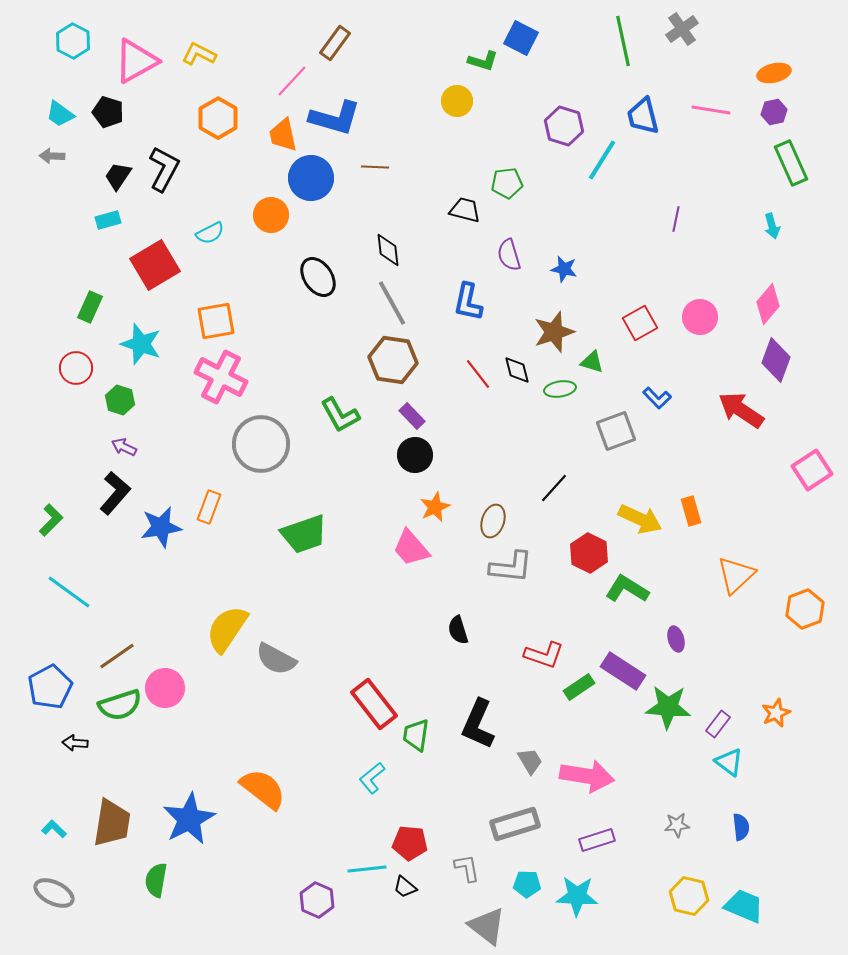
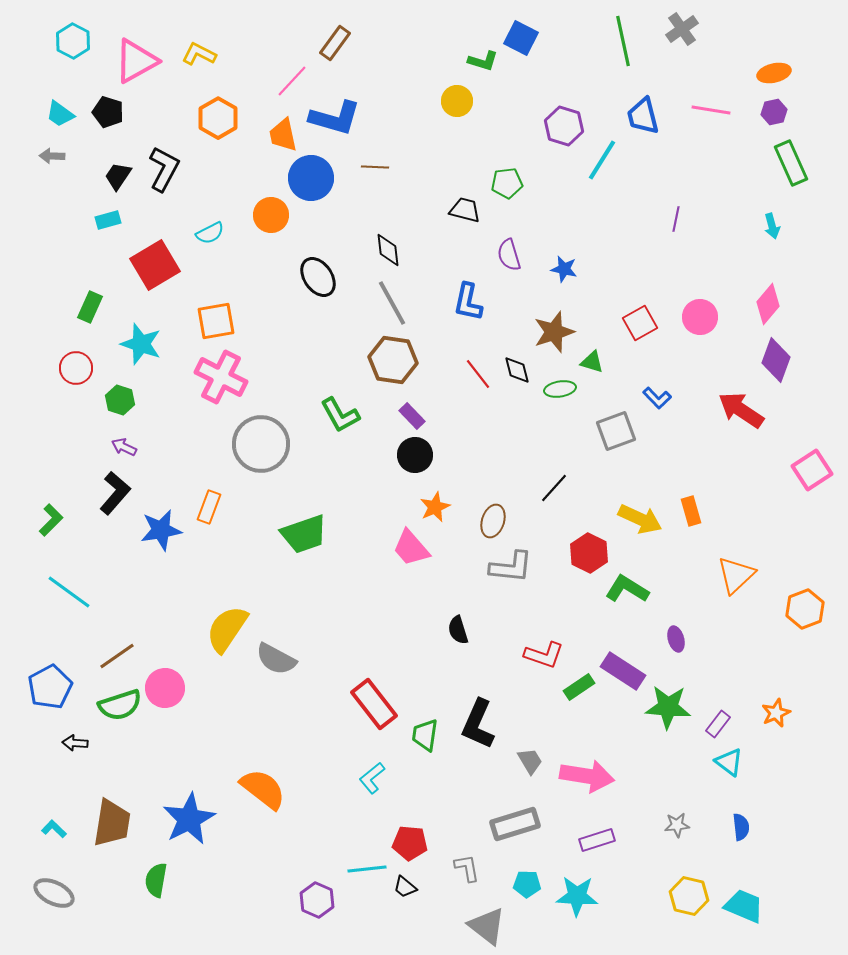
blue star at (161, 527): moved 3 px down
green trapezoid at (416, 735): moved 9 px right
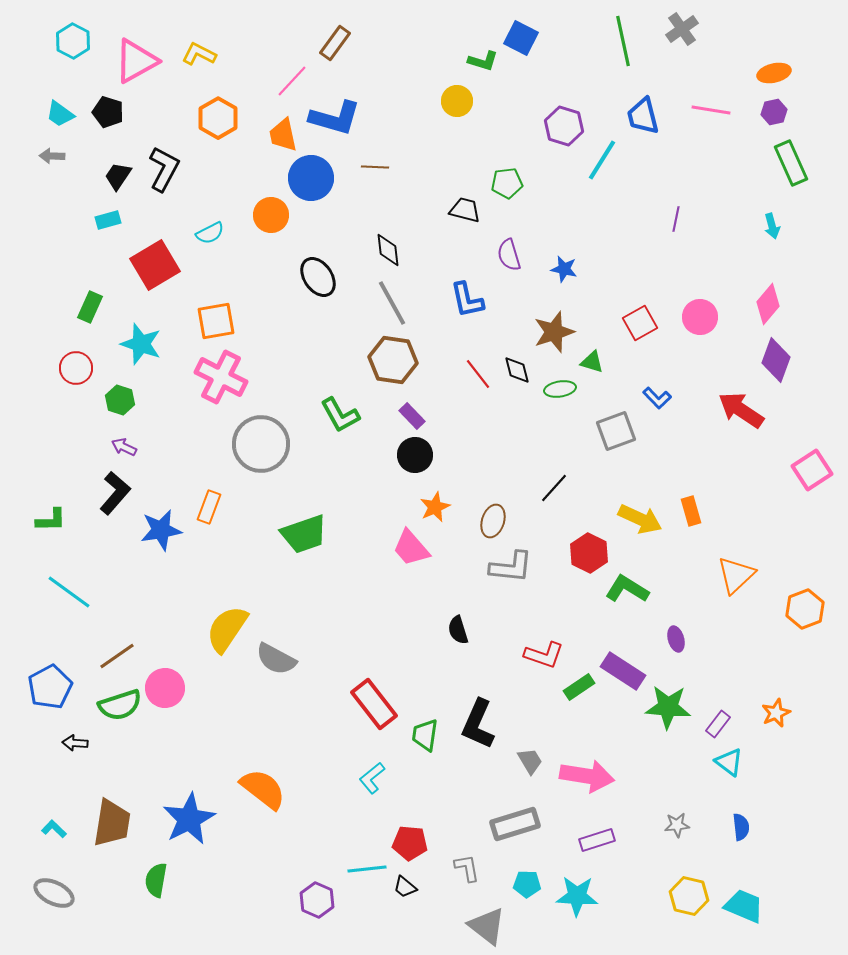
blue L-shape at (468, 302): moved 1 px left, 2 px up; rotated 24 degrees counterclockwise
green L-shape at (51, 520): rotated 44 degrees clockwise
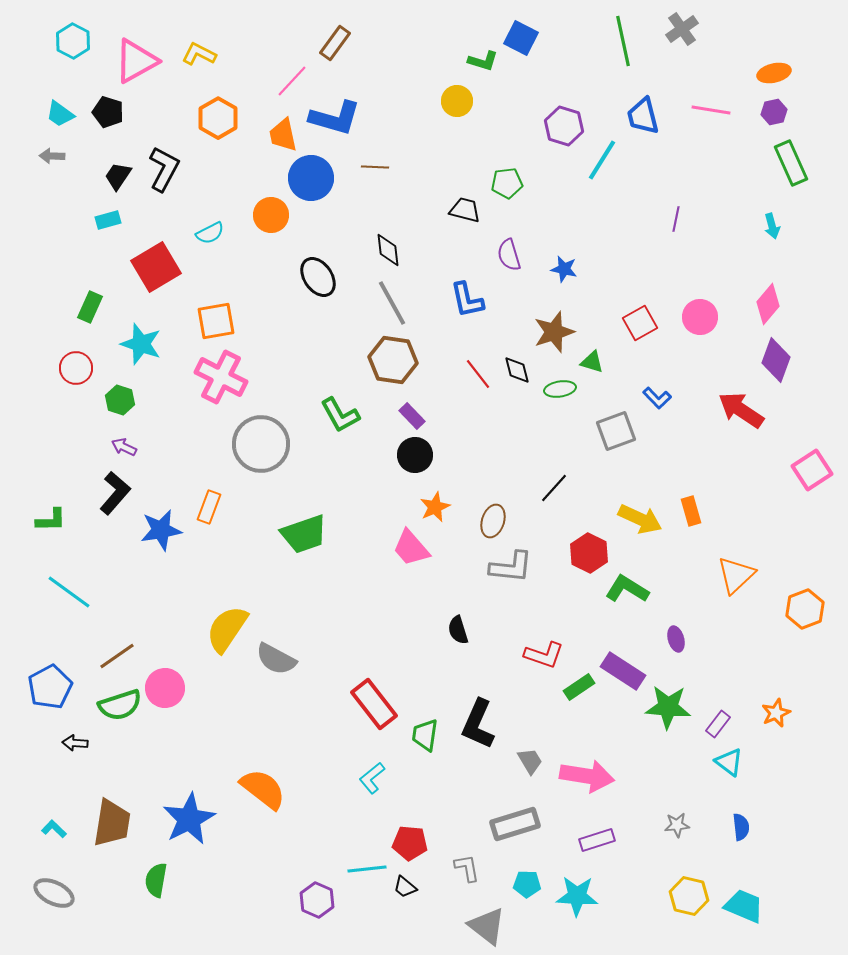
red square at (155, 265): moved 1 px right, 2 px down
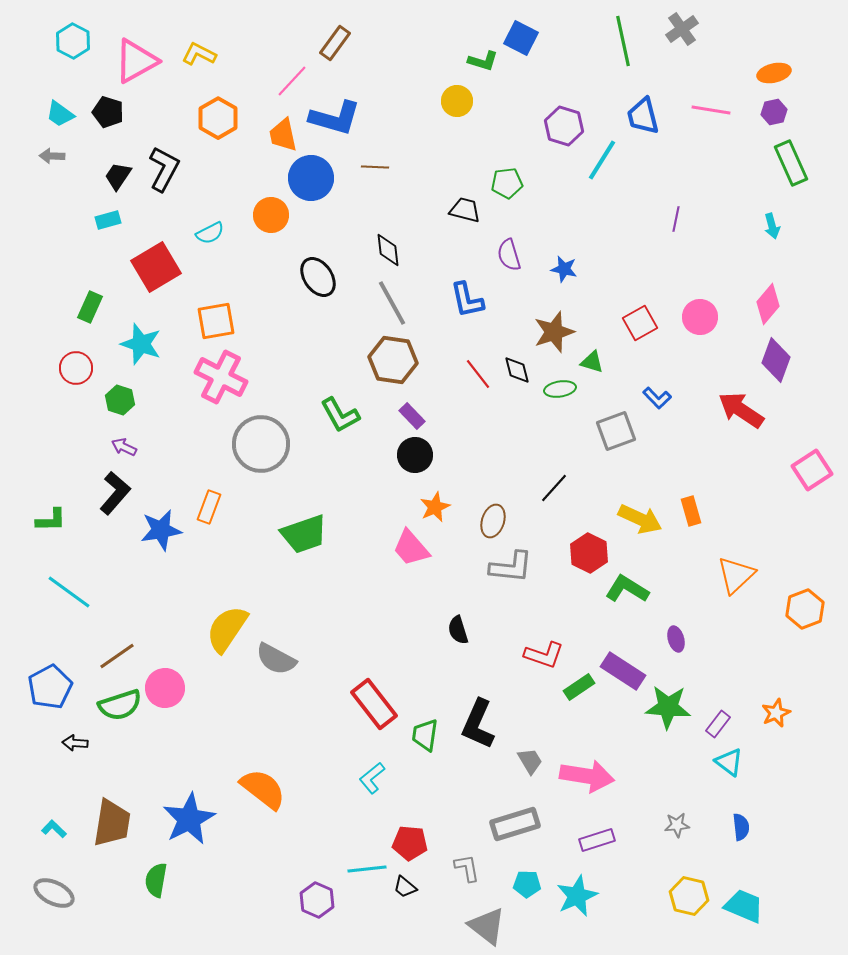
cyan star at (577, 896): rotated 27 degrees counterclockwise
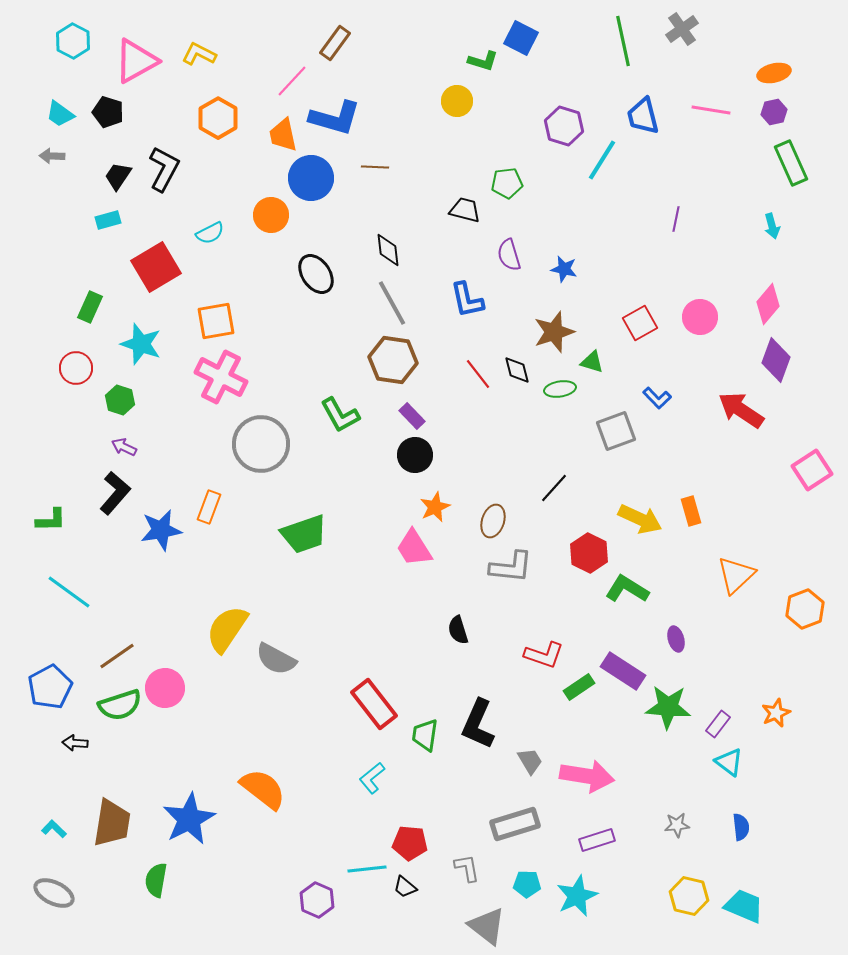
black ellipse at (318, 277): moved 2 px left, 3 px up
pink trapezoid at (411, 548): moved 3 px right; rotated 9 degrees clockwise
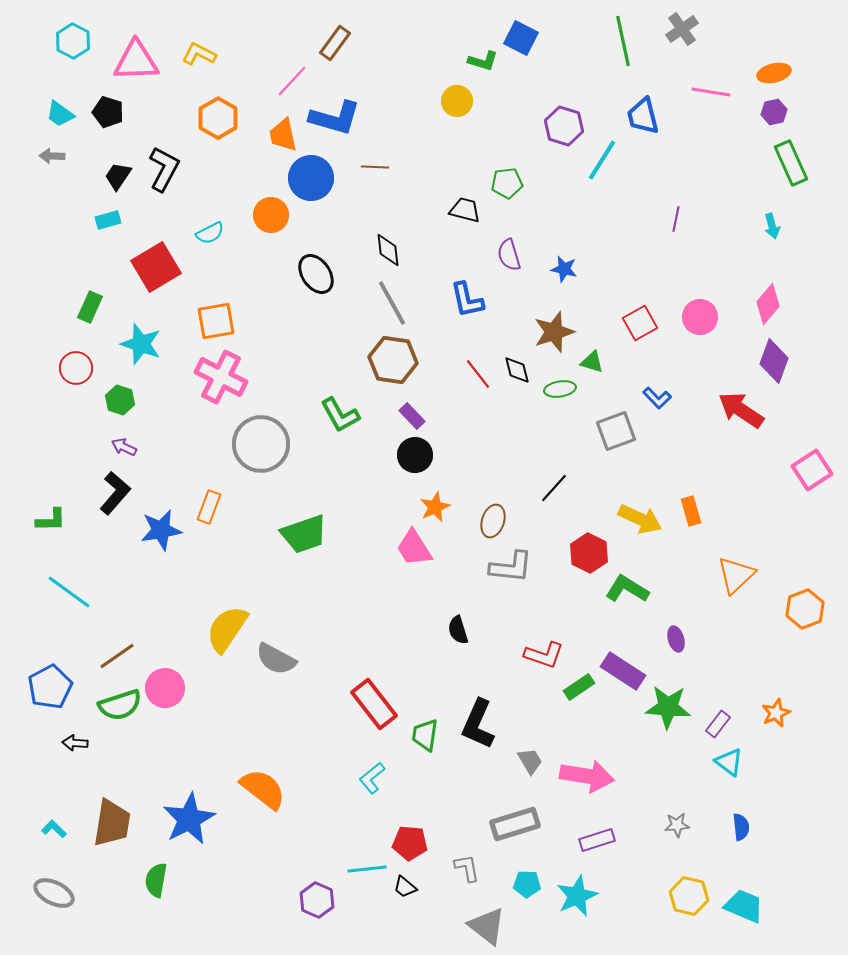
pink triangle at (136, 61): rotated 27 degrees clockwise
pink line at (711, 110): moved 18 px up
purple diamond at (776, 360): moved 2 px left, 1 px down
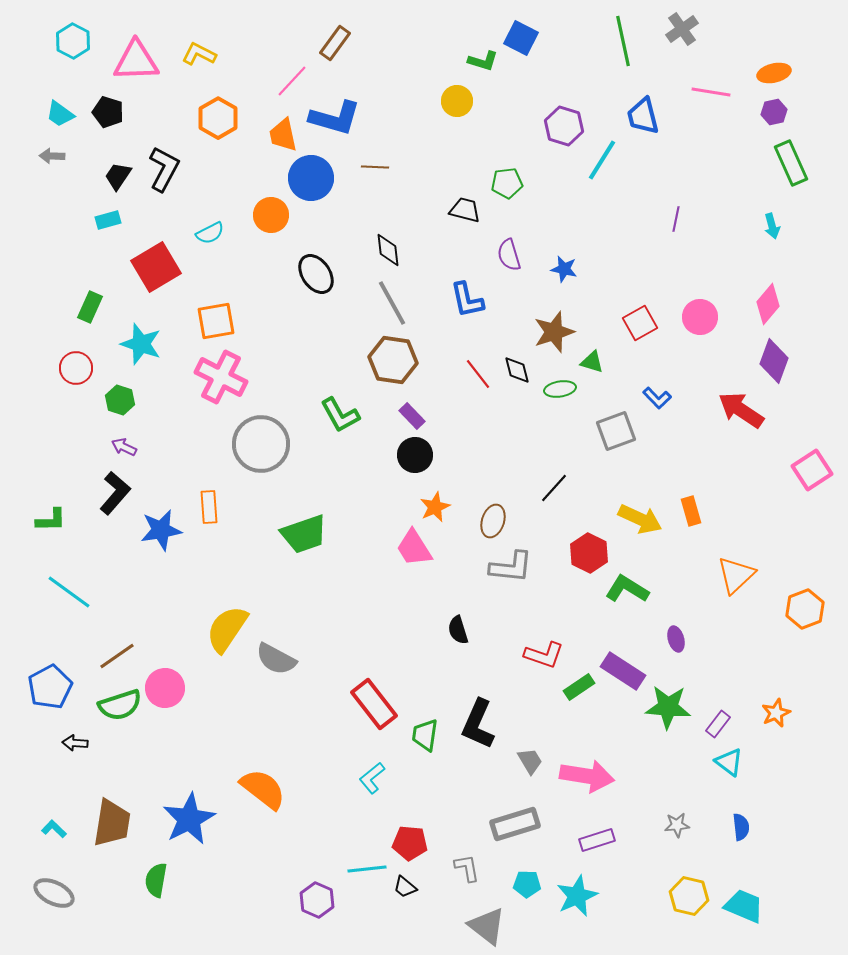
orange rectangle at (209, 507): rotated 24 degrees counterclockwise
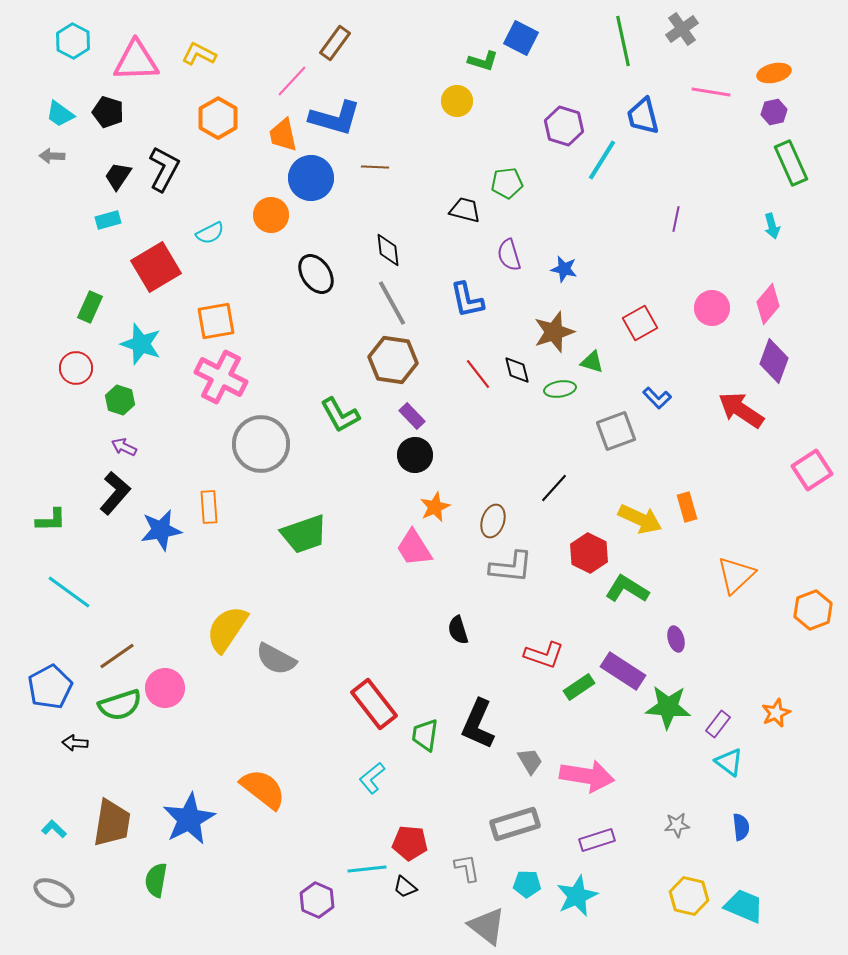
pink circle at (700, 317): moved 12 px right, 9 px up
orange rectangle at (691, 511): moved 4 px left, 4 px up
orange hexagon at (805, 609): moved 8 px right, 1 px down
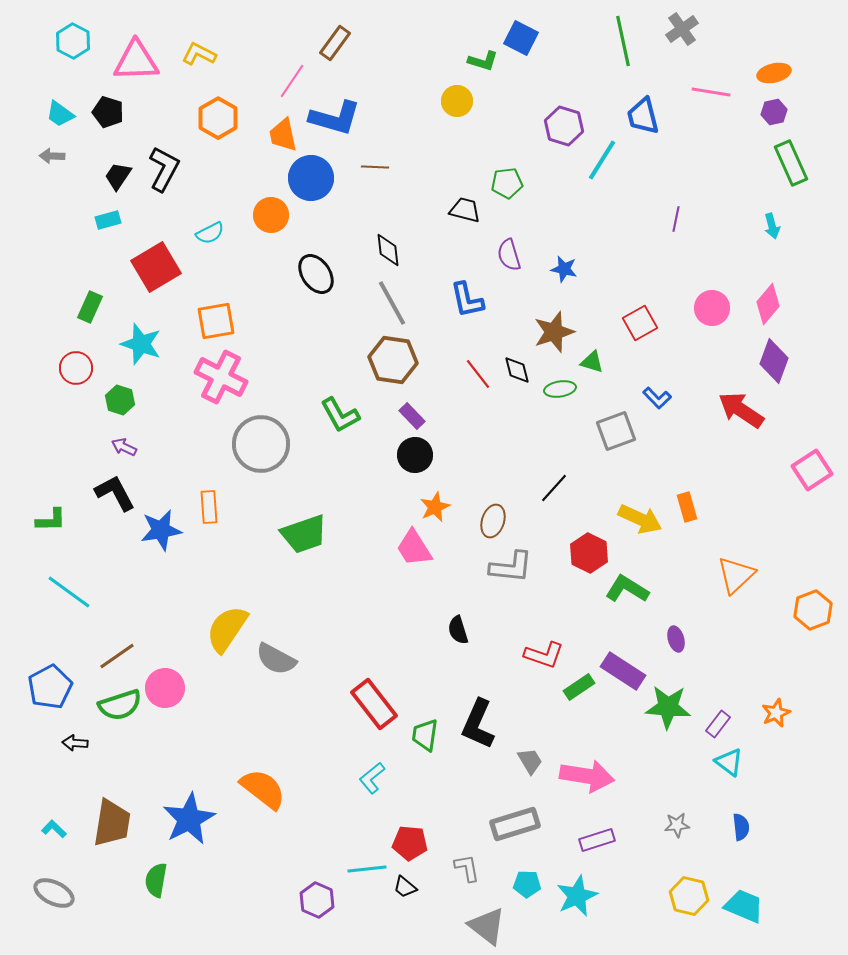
pink line at (292, 81): rotated 9 degrees counterclockwise
black L-shape at (115, 493): rotated 69 degrees counterclockwise
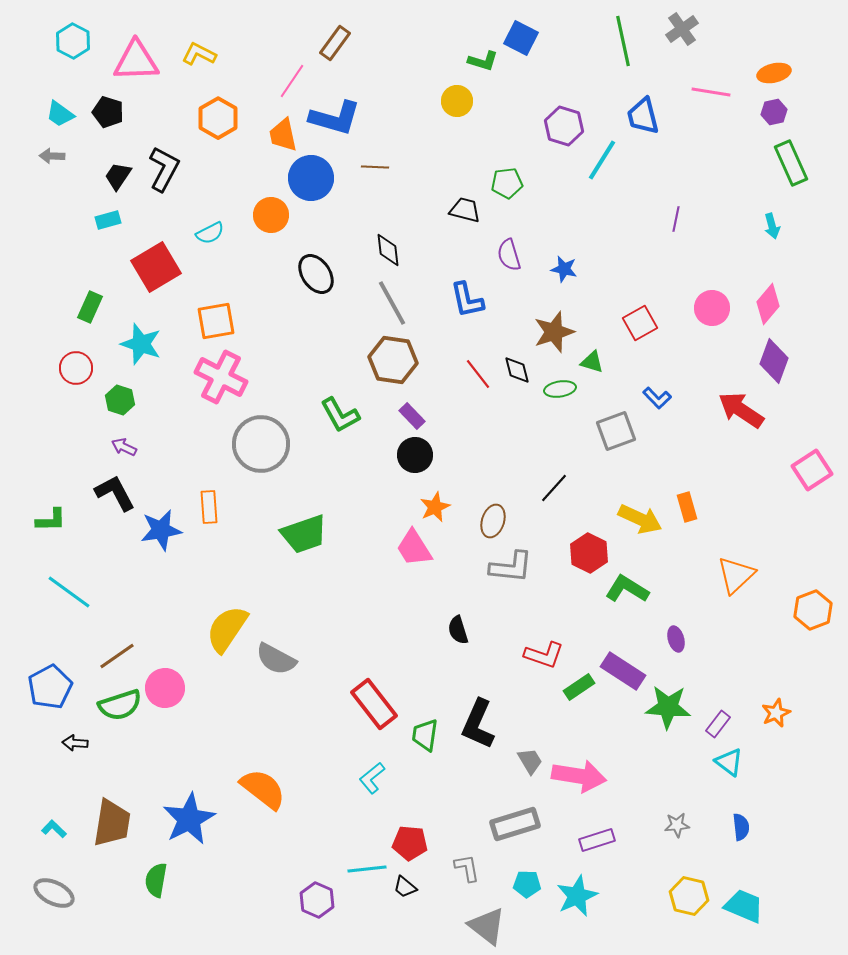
pink arrow at (587, 776): moved 8 px left
